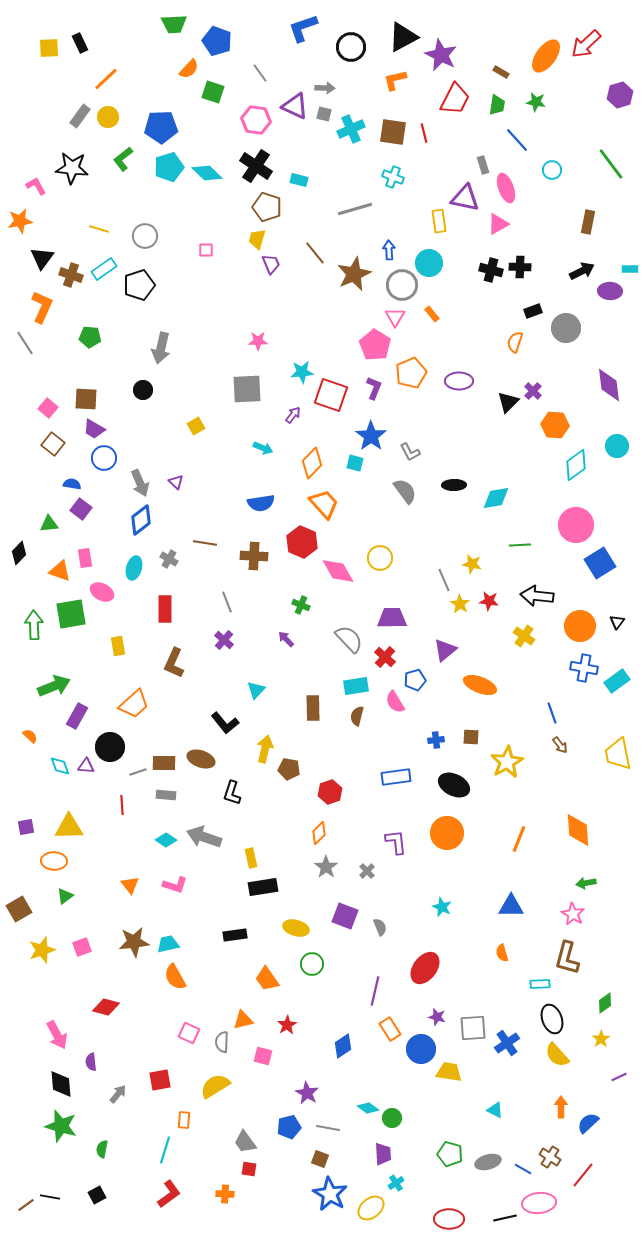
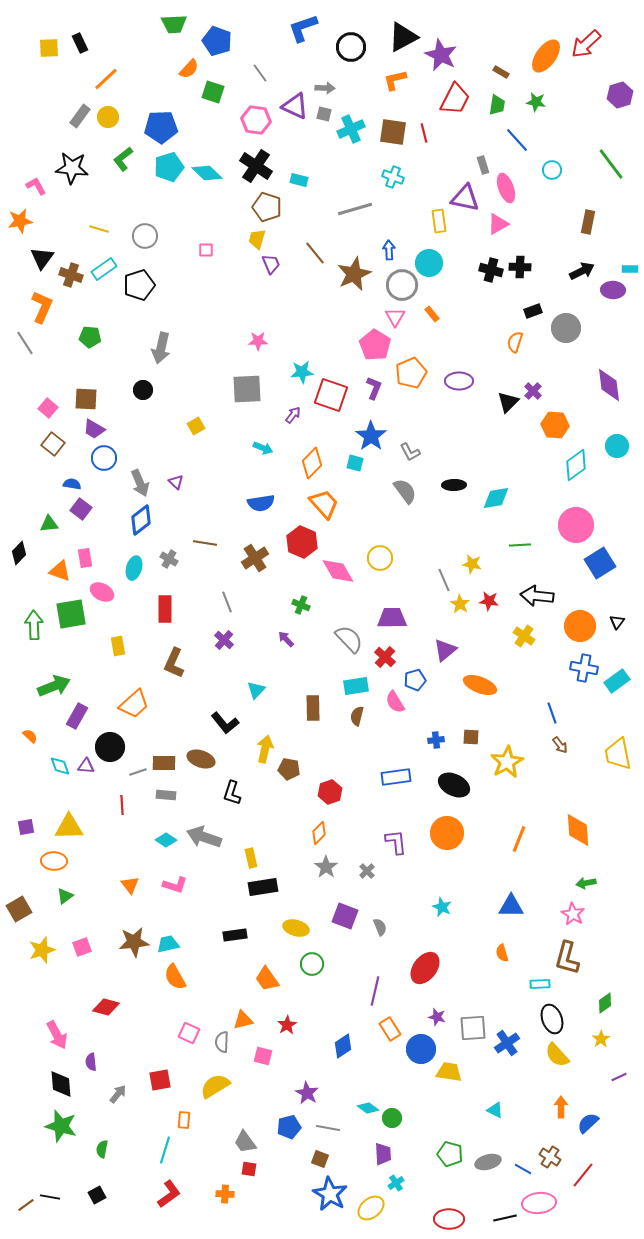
purple ellipse at (610, 291): moved 3 px right, 1 px up
brown cross at (254, 556): moved 1 px right, 2 px down; rotated 36 degrees counterclockwise
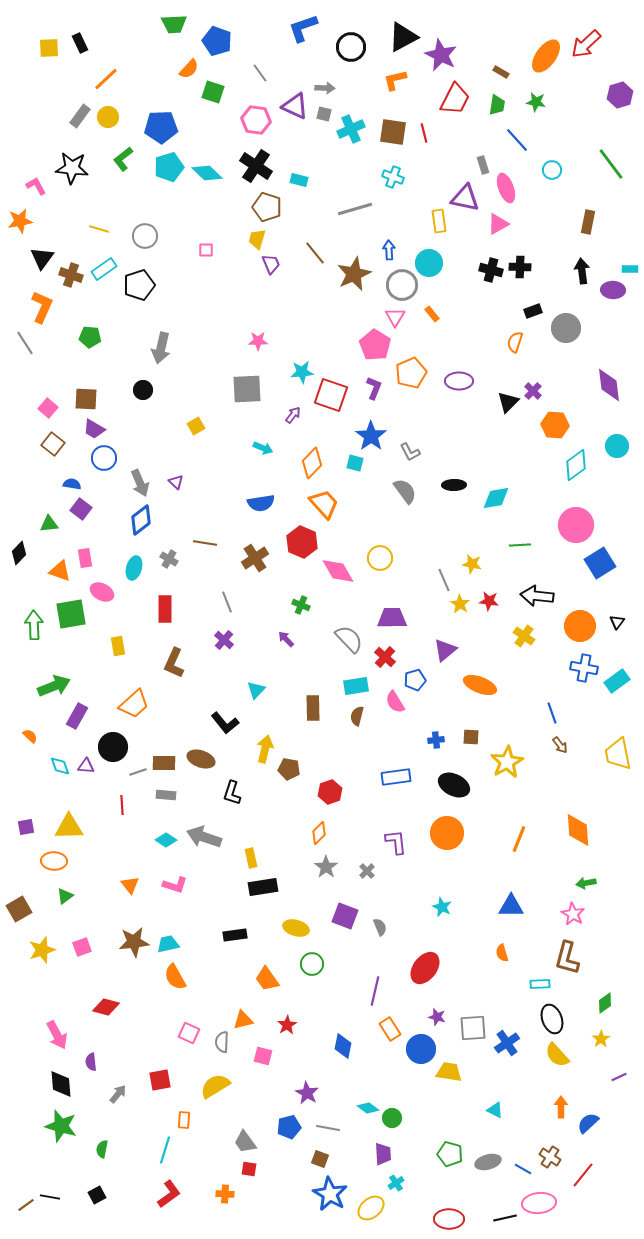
black arrow at (582, 271): rotated 70 degrees counterclockwise
black circle at (110, 747): moved 3 px right
blue diamond at (343, 1046): rotated 45 degrees counterclockwise
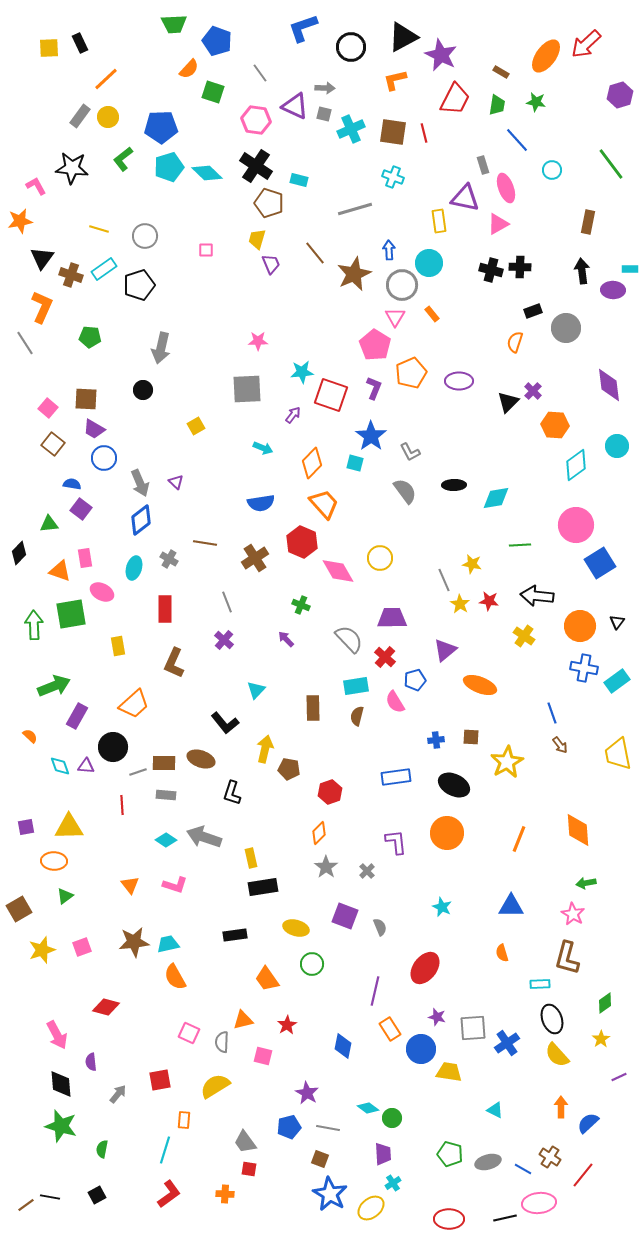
brown pentagon at (267, 207): moved 2 px right, 4 px up
cyan cross at (396, 1183): moved 3 px left
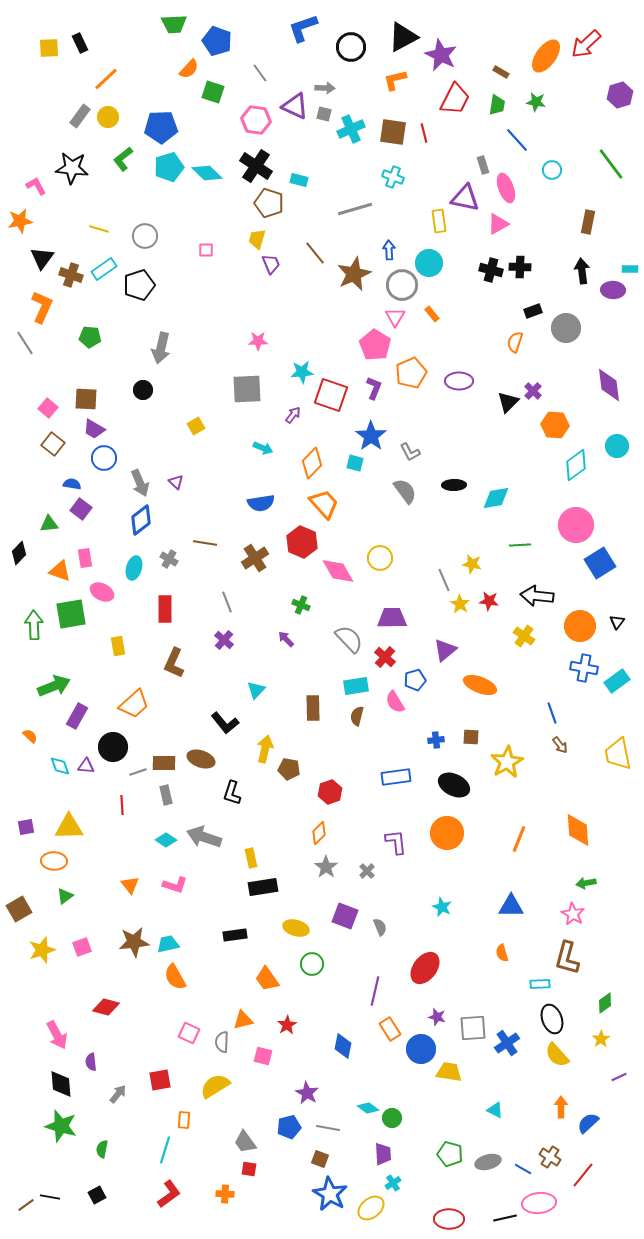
gray rectangle at (166, 795): rotated 72 degrees clockwise
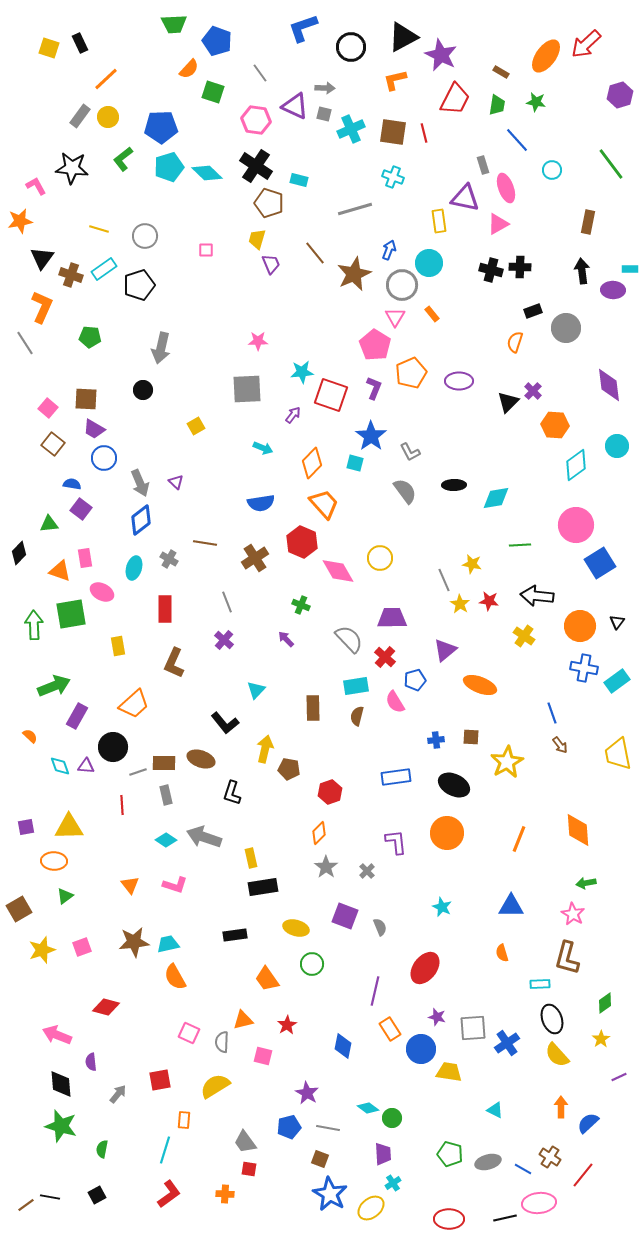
yellow square at (49, 48): rotated 20 degrees clockwise
blue arrow at (389, 250): rotated 24 degrees clockwise
pink arrow at (57, 1035): rotated 140 degrees clockwise
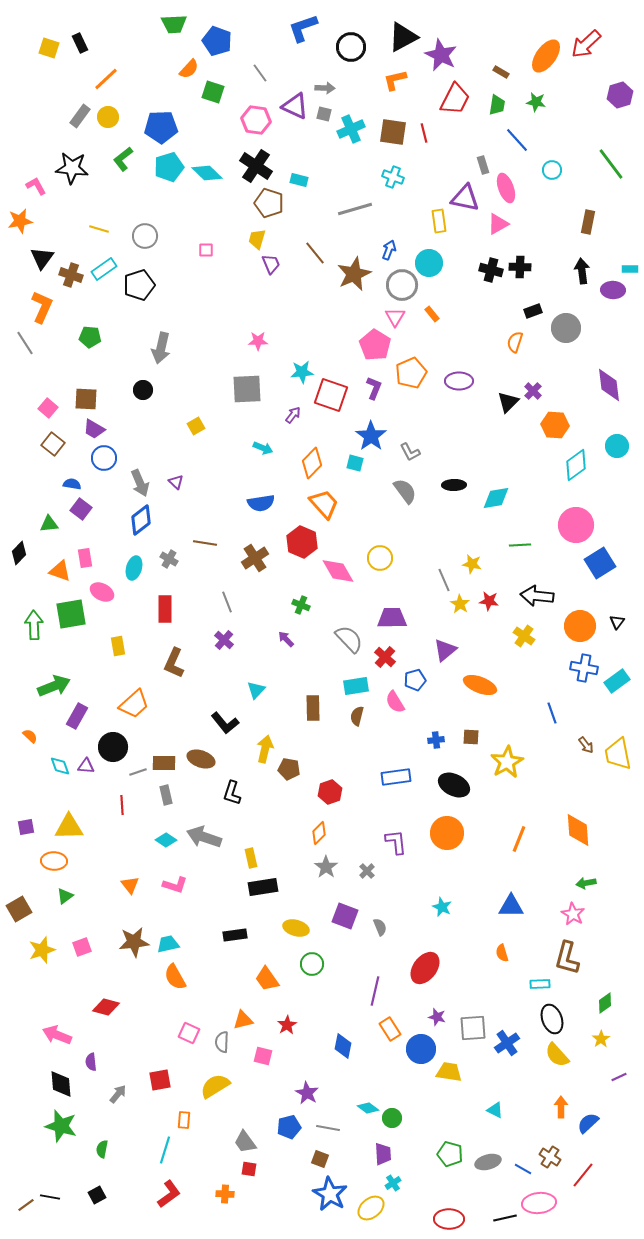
brown arrow at (560, 745): moved 26 px right
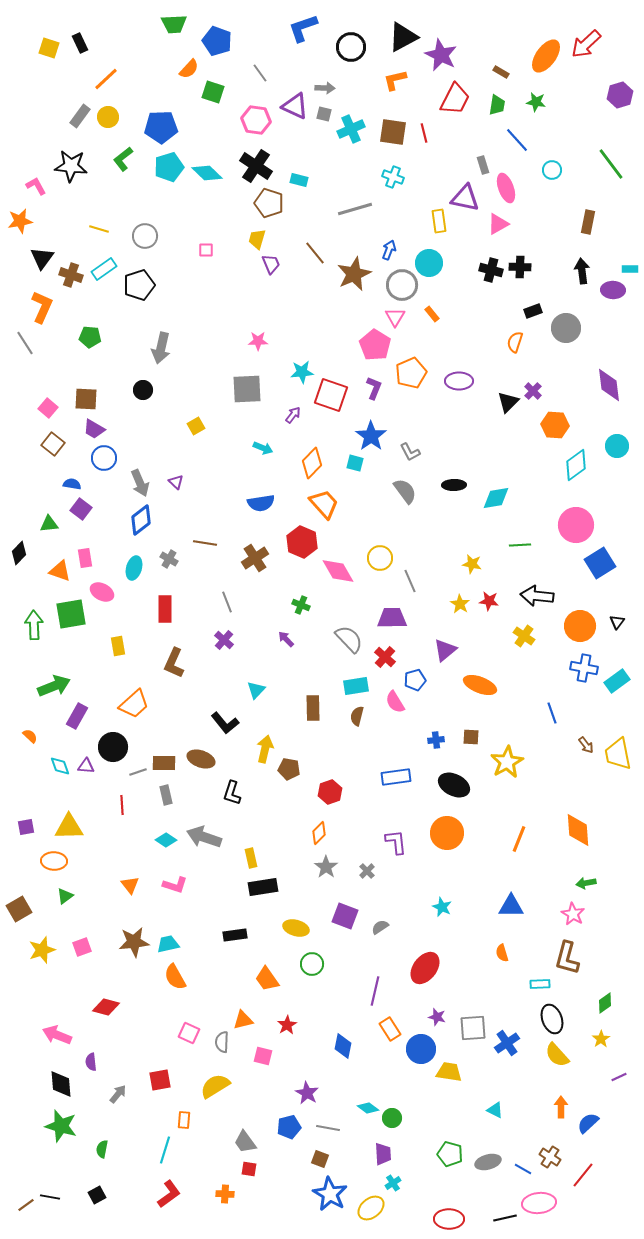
black star at (72, 168): moved 1 px left, 2 px up
gray line at (444, 580): moved 34 px left, 1 px down
gray semicircle at (380, 927): rotated 102 degrees counterclockwise
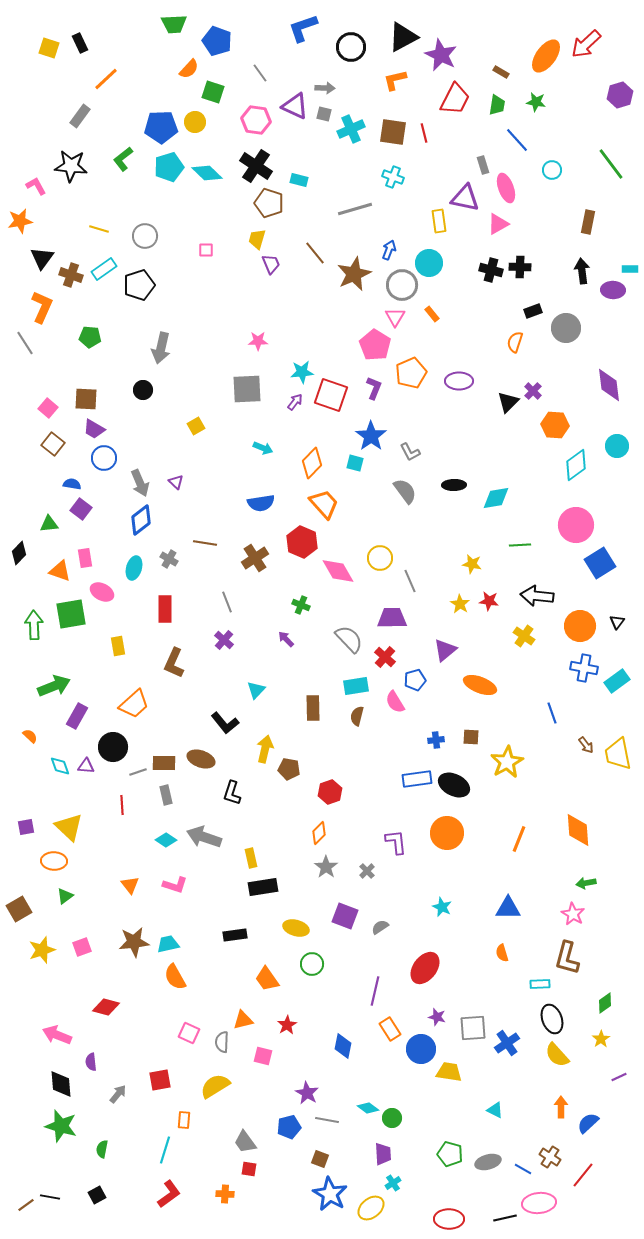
yellow circle at (108, 117): moved 87 px right, 5 px down
purple arrow at (293, 415): moved 2 px right, 13 px up
blue rectangle at (396, 777): moved 21 px right, 2 px down
yellow triangle at (69, 827): rotated 44 degrees clockwise
blue triangle at (511, 906): moved 3 px left, 2 px down
gray line at (328, 1128): moved 1 px left, 8 px up
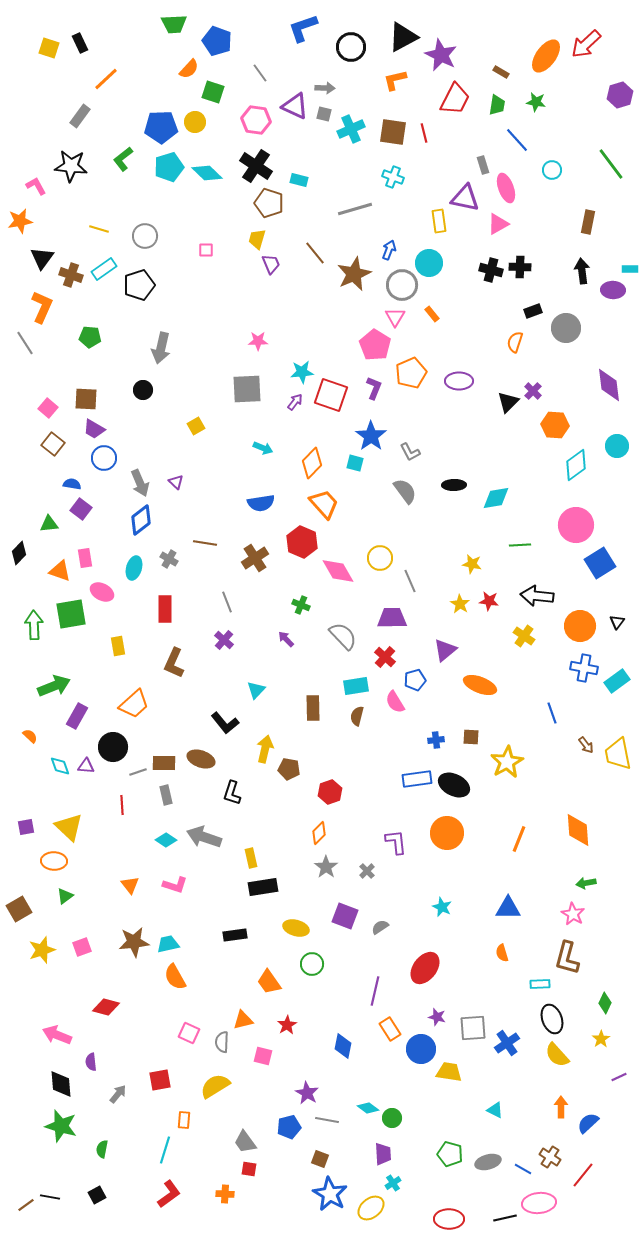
gray semicircle at (349, 639): moved 6 px left, 3 px up
orange trapezoid at (267, 979): moved 2 px right, 3 px down
green diamond at (605, 1003): rotated 30 degrees counterclockwise
